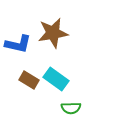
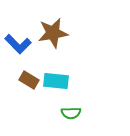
blue L-shape: rotated 32 degrees clockwise
cyan rectangle: moved 2 px down; rotated 30 degrees counterclockwise
green semicircle: moved 5 px down
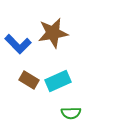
cyan rectangle: moved 2 px right; rotated 30 degrees counterclockwise
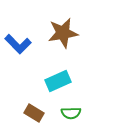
brown star: moved 10 px right
brown rectangle: moved 5 px right, 33 px down
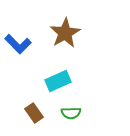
brown star: moved 2 px right; rotated 20 degrees counterclockwise
brown rectangle: rotated 24 degrees clockwise
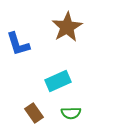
brown star: moved 2 px right, 6 px up
blue L-shape: rotated 28 degrees clockwise
